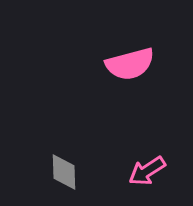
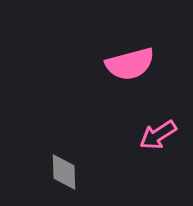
pink arrow: moved 11 px right, 36 px up
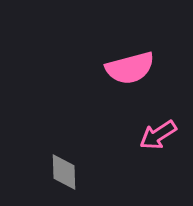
pink semicircle: moved 4 px down
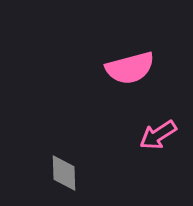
gray diamond: moved 1 px down
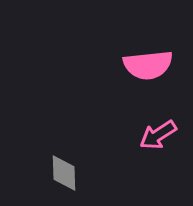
pink semicircle: moved 18 px right, 3 px up; rotated 9 degrees clockwise
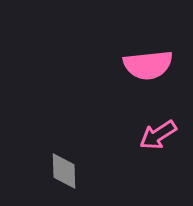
gray diamond: moved 2 px up
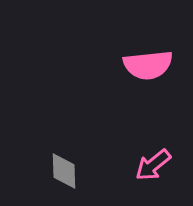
pink arrow: moved 5 px left, 30 px down; rotated 6 degrees counterclockwise
